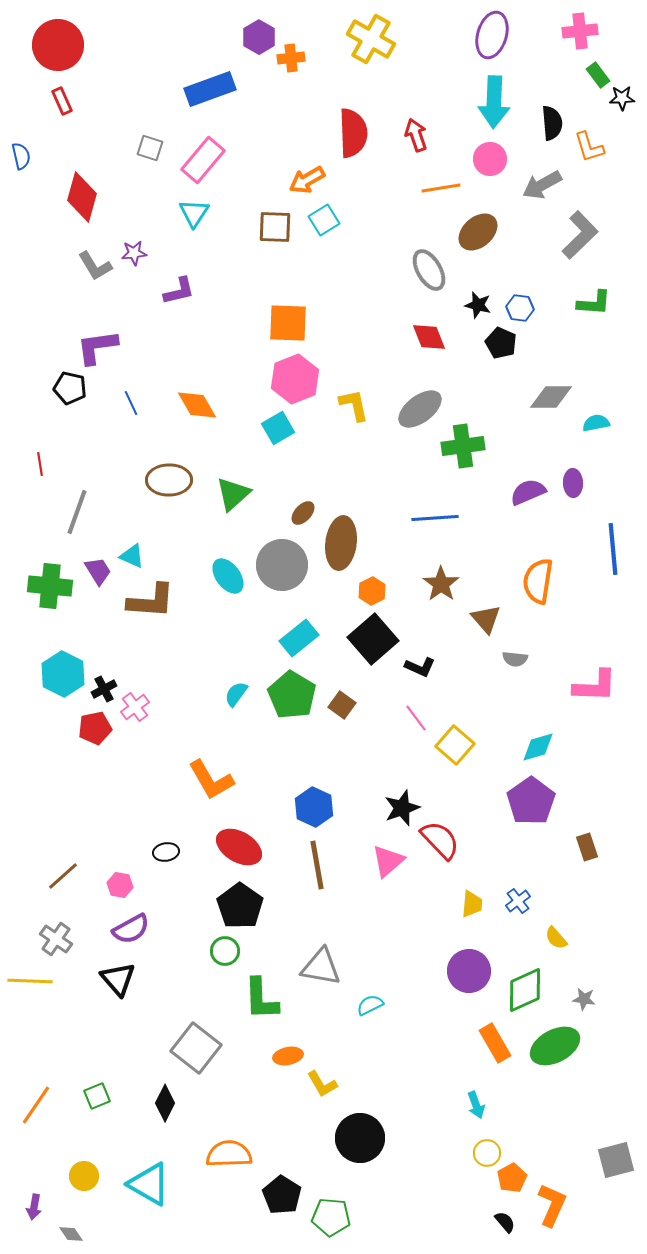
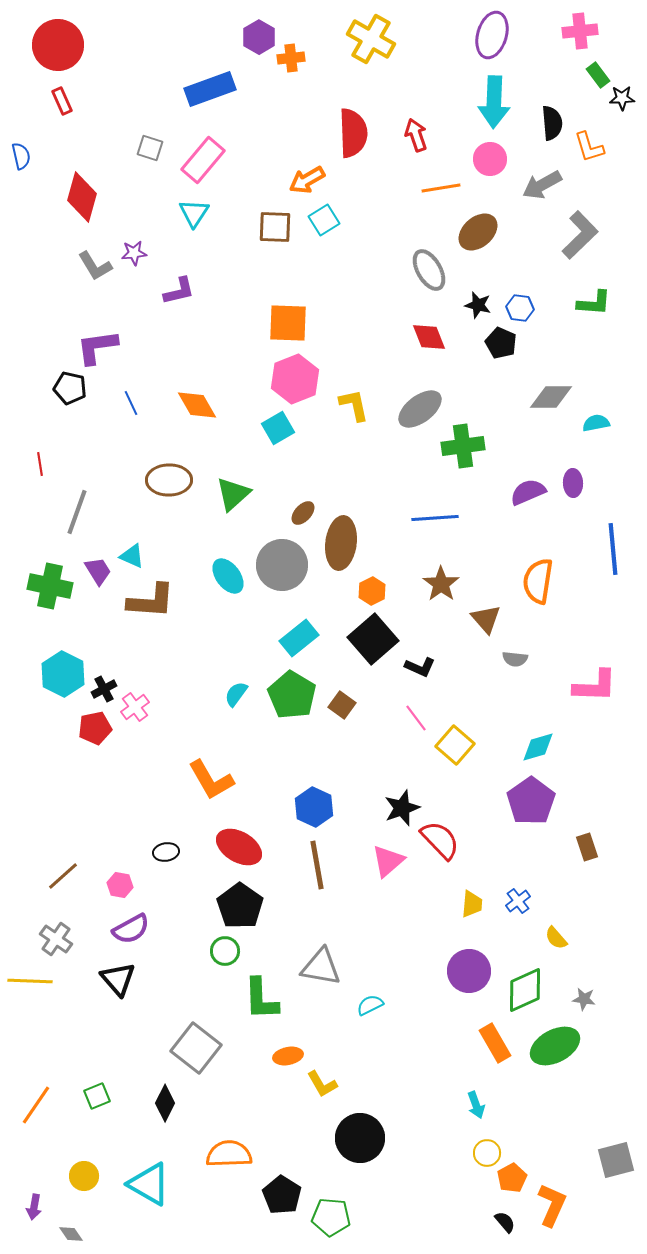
green cross at (50, 586): rotated 6 degrees clockwise
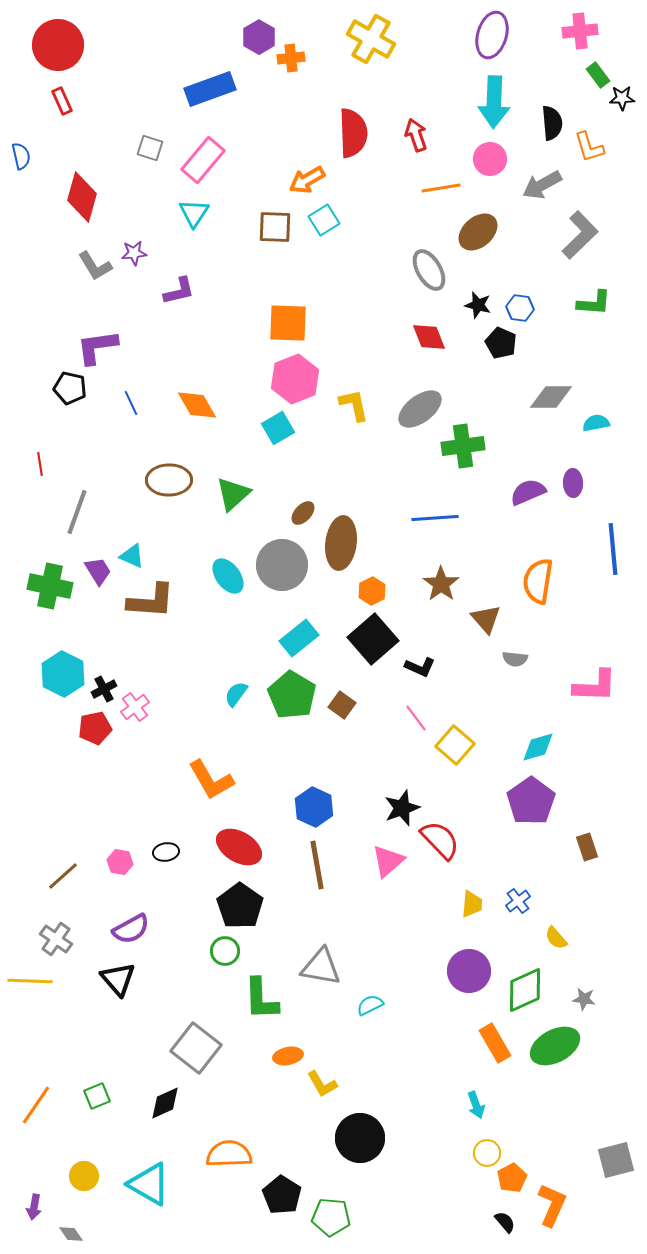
pink hexagon at (120, 885): moved 23 px up
black diamond at (165, 1103): rotated 39 degrees clockwise
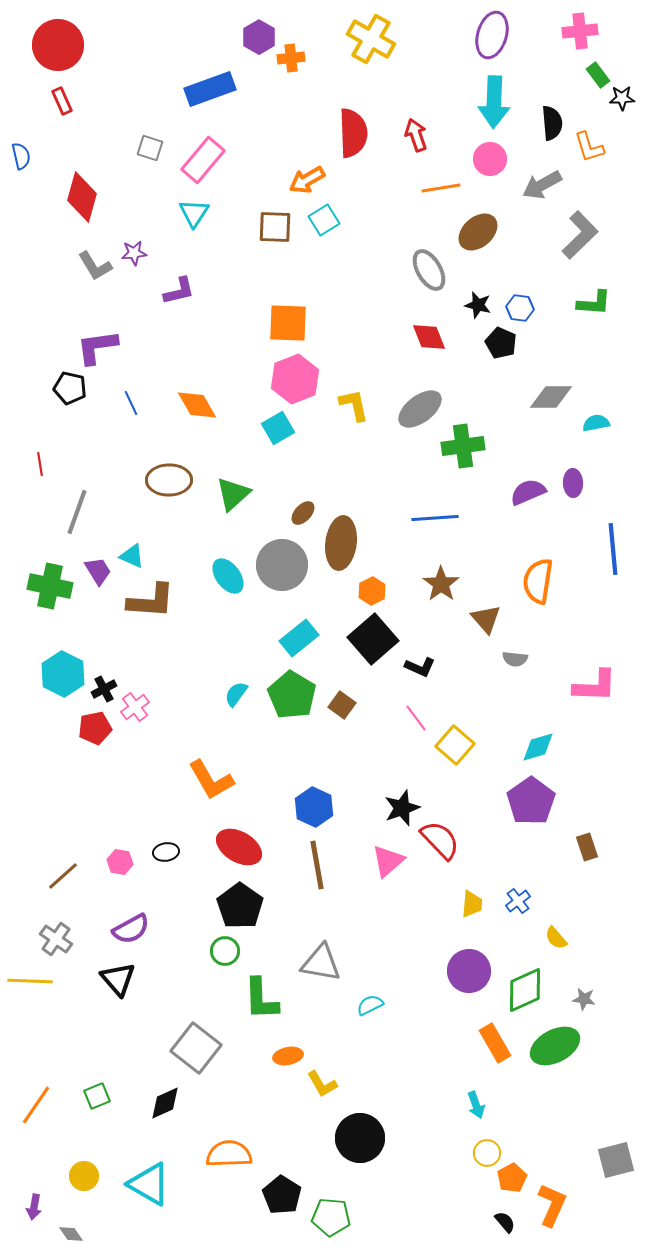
gray triangle at (321, 967): moved 4 px up
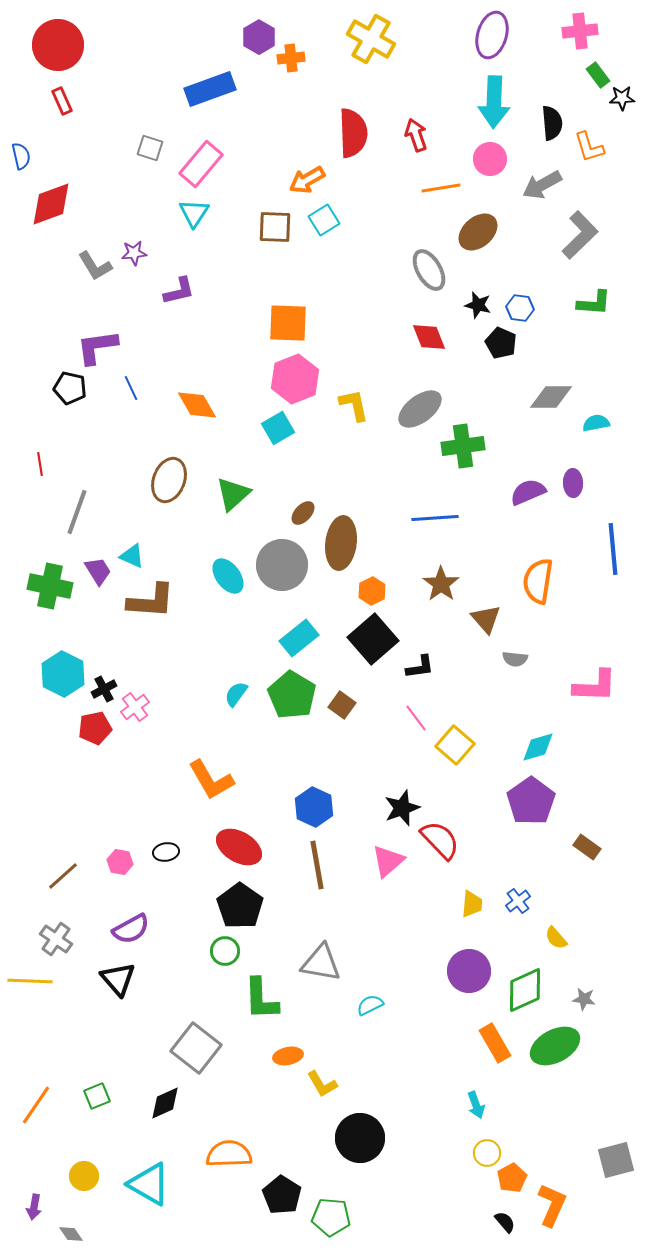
pink rectangle at (203, 160): moved 2 px left, 4 px down
red diamond at (82, 197): moved 31 px left, 7 px down; rotated 54 degrees clockwise
blue line at (131, 403): moved 15 px up
brown ellipse at (169, 480): rotated 69 degrees counterclockwise
black L-shape at (420, 667): rotated 32 degrees counterclockwise
brown rectangle at (587, 847): rotated 36 degrees counterclockwise
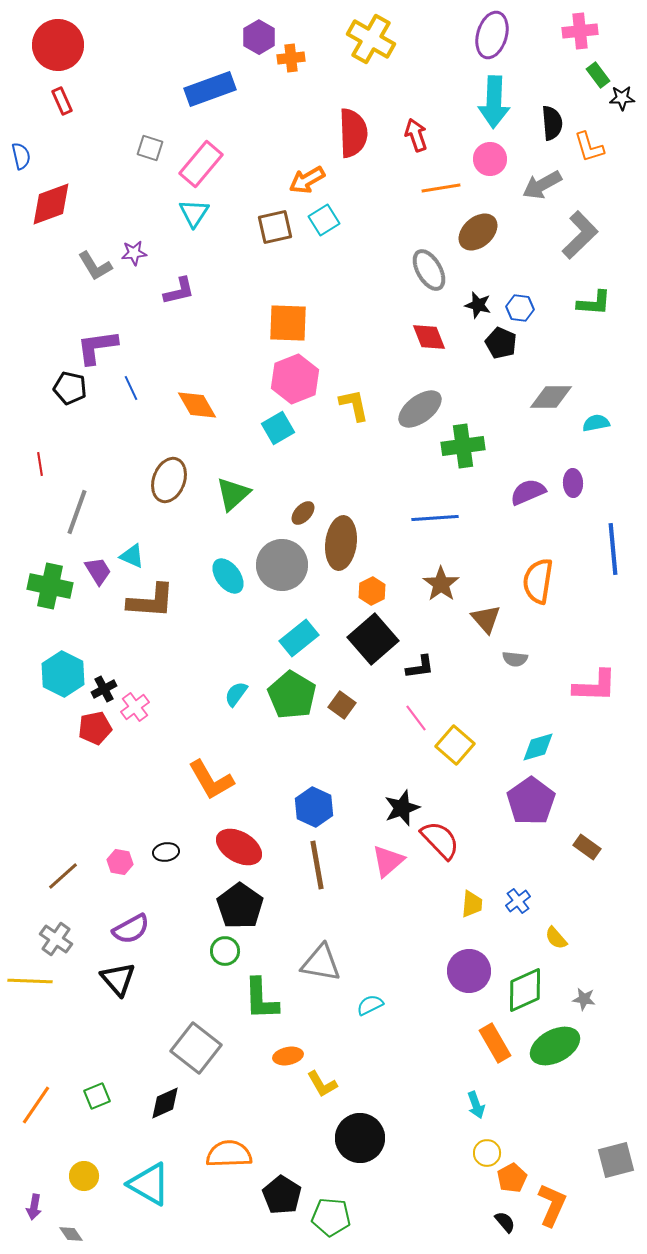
brown square at (275, 227): rotated 15 degrees counterclockwise
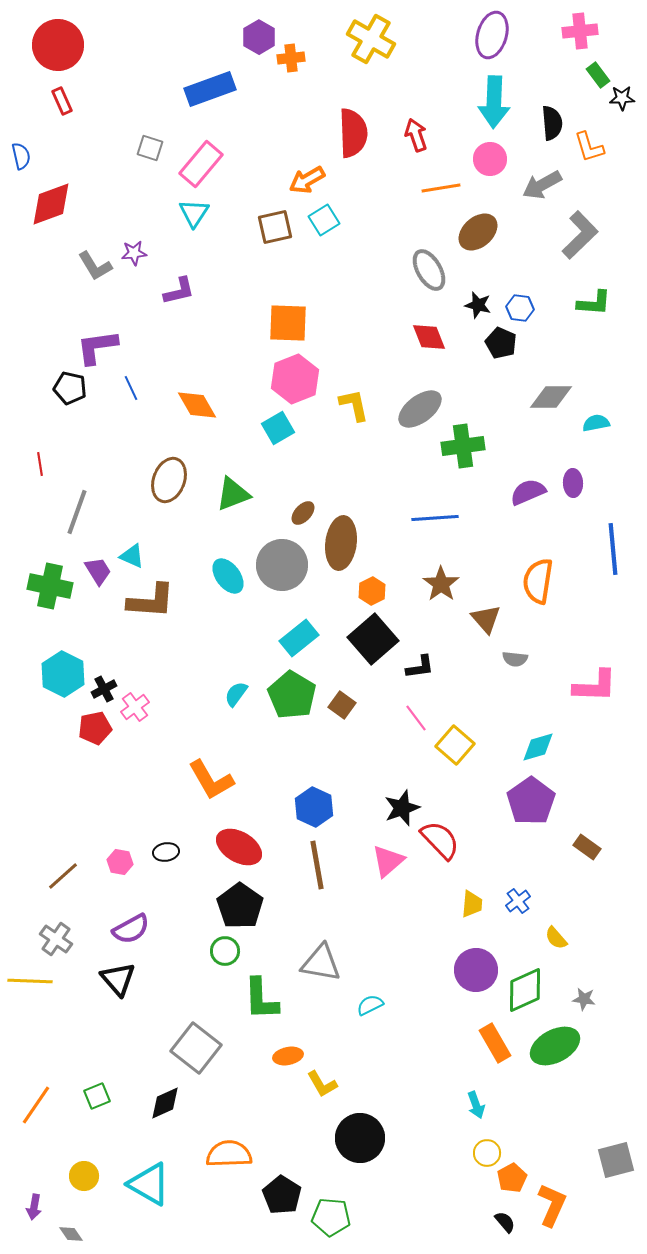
green triangle at (233, 494): rotated 21 degrees clockwise
purple circle at (469, 971): moved 7 px right, 1 px up
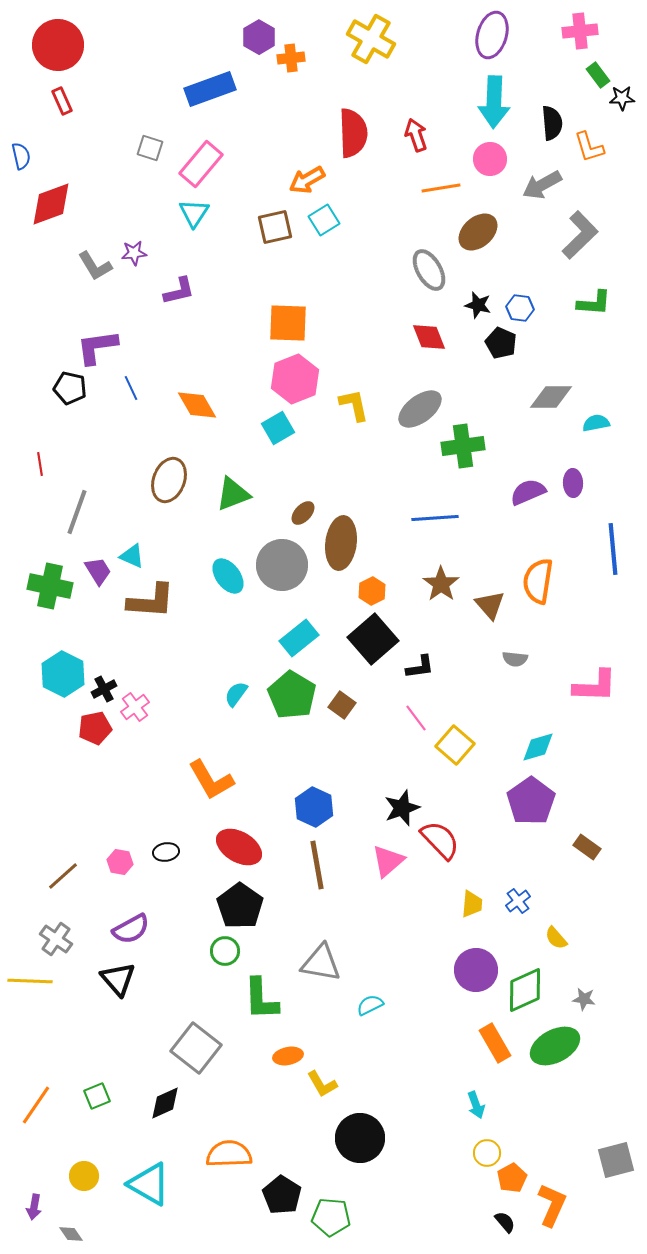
brown triangle at (486, 619): moved 4 px right, 14 px up
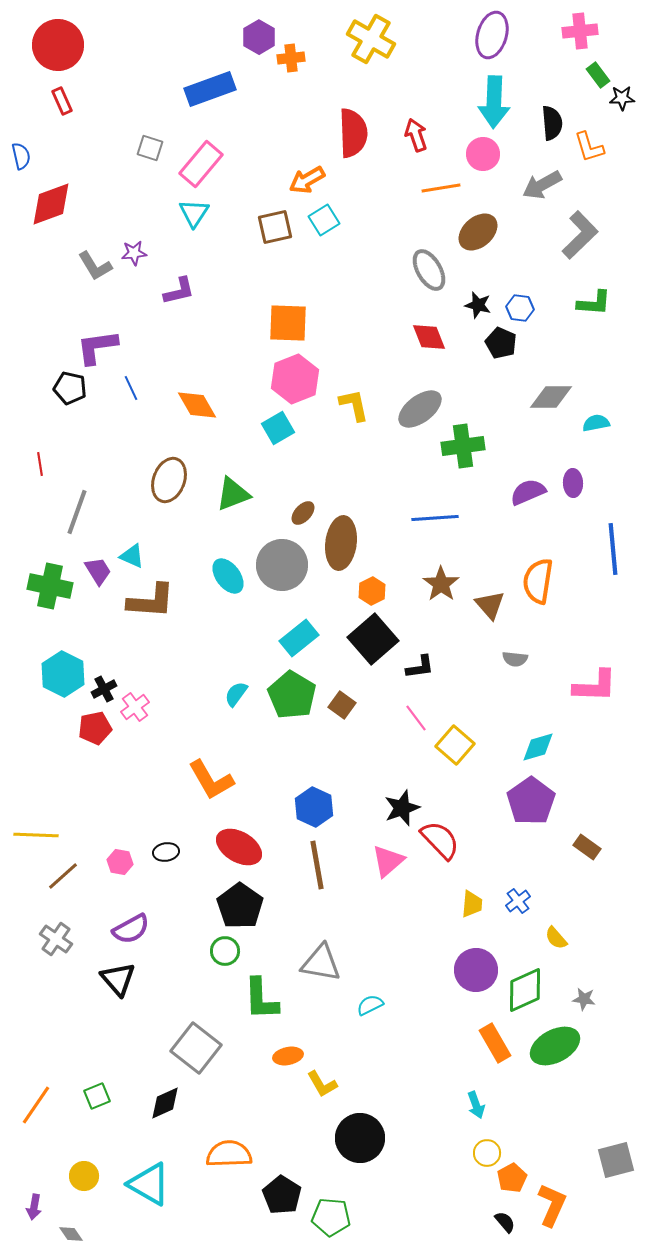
pink circle at (490, 159): moved 7 px left, 5 px up
yellow line at (30, 981): moved 6 px right, 146 px up
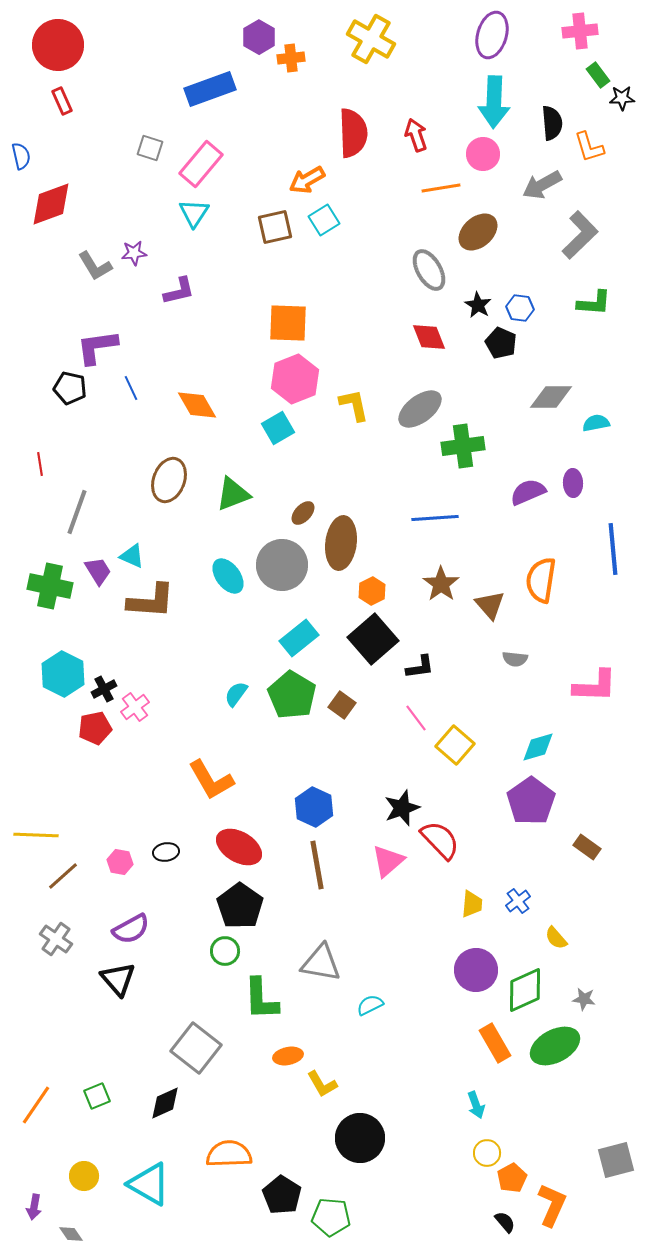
black star at (478, 305): rotated 16 degrees clockwise
orange semicircle at (538, 581): moved 3 px right, 1 px up
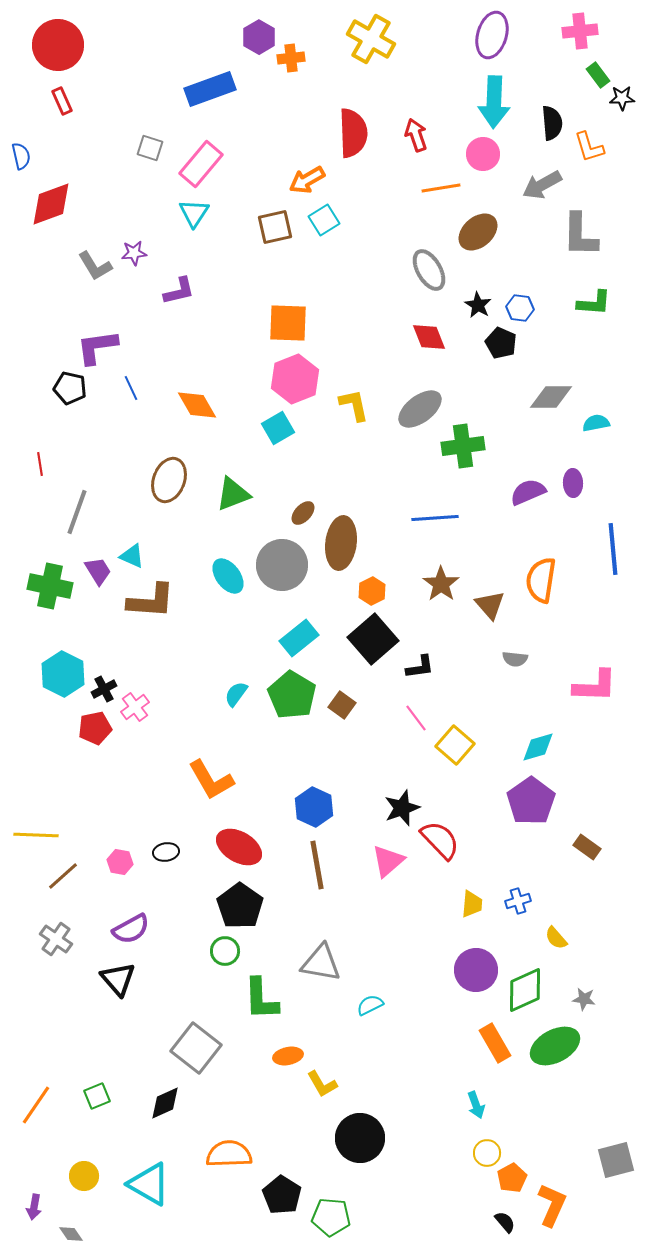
gray L-shape at (580, 235): rotated 135 degrees clockwise
blue cross at (518, 901): rotated 20 degrees clockwise
